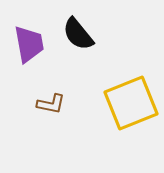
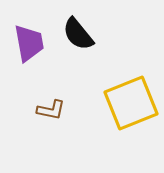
purple trapezoid: moved 1 px up
brown L-shape: moved 6 px down
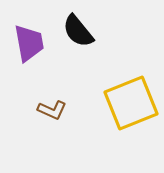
black semicircle: moved 3 px up
brown L-shape: moved 1 px right; rotated 12 degrees clockwise
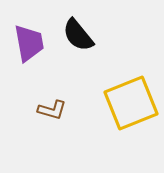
black semicircle: moved 4 px down
brown L-shape: rotated 8 degrees counterclockwise
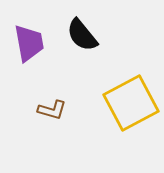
black semicircle: moved 4 px right
yellow square: rotated 6 degrees counterclockwise
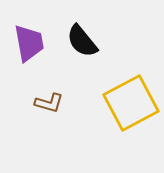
black semicircle: moved 6 px down
brown L-shape: moved 3 px left, 7 px up
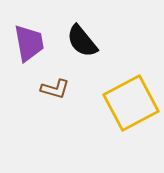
brown L-shape: moved 6 px right, 14 px up
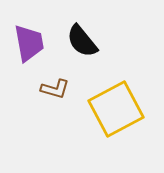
yellow square: moved 15 px left, 6 px down
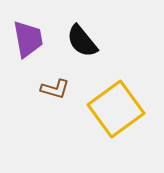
purple trapezoid: moved 1 px left, 4 px up
yellow square: rotated 8 degrees counterclockwise
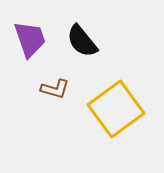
purple trapezoid: moved 2 px right; rotated 9 degrees counterclockwise
